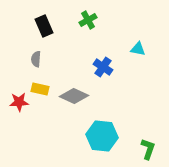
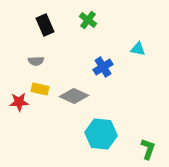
green cross: rotated 24 degrees counterclockwise
black rectangle: moved 1 px right, 1 px up
gray semicircle: moved 2 px down; rotated 98 degrees counterclockwise
blue cross: rotated 24 degrees clockwise
cyan hexagon: moved 1 px left, 2 px up
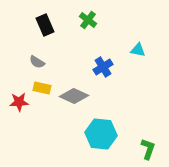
cyan triangle: moved 1 px down
gray semicircle: moved 1 px right, 1 px down; rotated 35 degrees clockwise
yellow rectangle: moved 2 px right, 1 px up
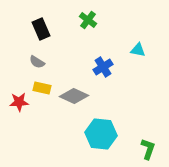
black rectangle: moved 4 px left, 4 px down
